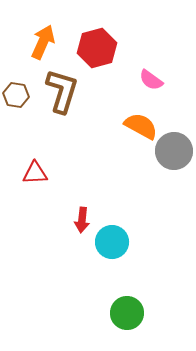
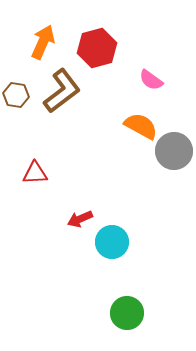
brown L-shape: rotated 36 degrees clockwise
red arrow: moved 2 px left, 1 px up; rotated 60 degrees clockwise
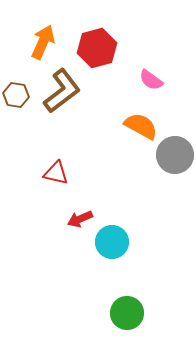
gray circle: moved 1 px right, 4 px down
red triangle: moved 21 px right; rotated 16 degrees clockwise
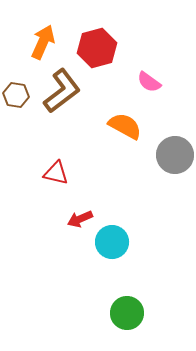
pink semicircle: moved 2 px left, 2 px down
orange semicircle: moved 16 px left
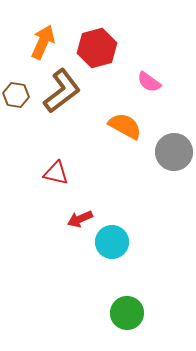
gray circle: moved 1 px left, 3 px up
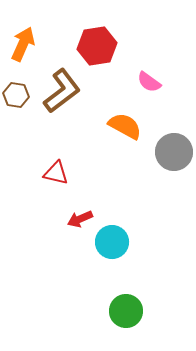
orange arrow: moved 20 px left, 2 px down
red hexagon: moved 2 px up; rotated 6 degrees clockwise
green circle: moved 1 px left, 2 px up
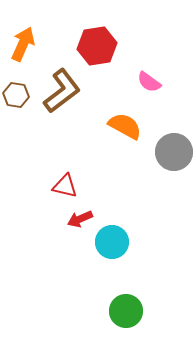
red triangle: moved 9 px right, 13 px down
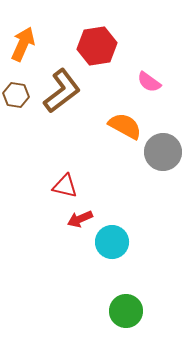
gray circle: moved 11 px left
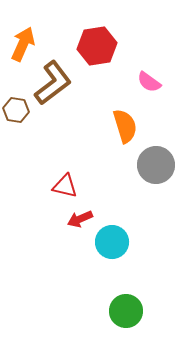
brown L-shape: moved 9 px left, 8 px up
brown hexagon: moved 15 px down
orange semicircle: rotated 44 degrees clockwise
gray circle: moved 7 px left, 13 px down
